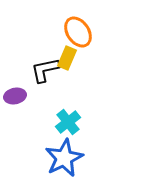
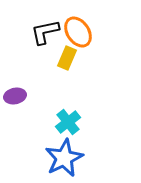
black L-shape: moved 38 px up
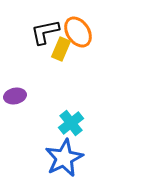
yellow rectangle: moved 6 px left, 9 px up
cyan cross: moved 3 px right, 1 px down
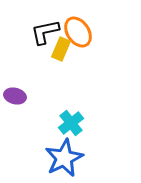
purple ellipse: rotated 25 degrees clockwise
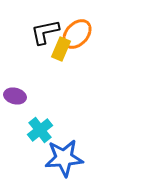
orange ellipse: moved 1 px left, 2 px down; rotated 76 degrees clockwise
cyan cross: moved 31 px left, 7 px down
blue star: rotated 21 degrees clockwise
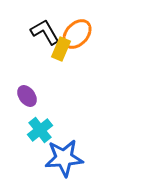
black L-shape: rotated 72 degrees clockwise
purple ellipse: moved 12 px right; rotated 40 degrees clockwise
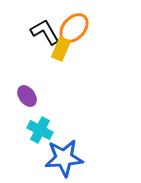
orange ellipse: moved 3 px left, 6 px up
cyan cross: rotated 25 degrees counterclockwise
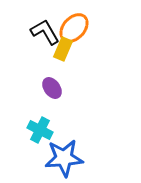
yellow rectangle: moved 2 px right
purple ellipse: moved 25 px right, 8 px up
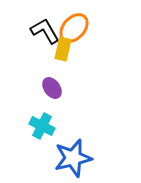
black L-shape: moved 1 px up
yellow rectangle: rotated 10 degrees counterclockwise
cyan cross: moved 2 px right, 4 px up
blue star: moved 9 px right; rotated 9 degrees counterclockwise
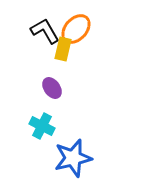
orange ellipse: moved 2 px right, 1 px down
